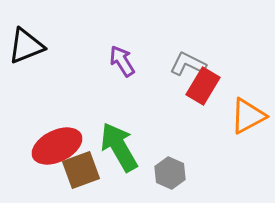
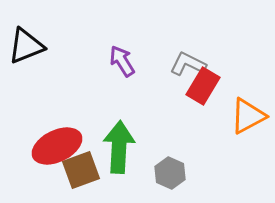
green arrow: rotated 33 degrees clockwise
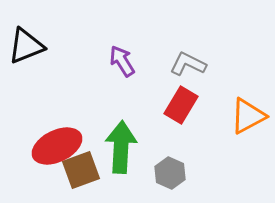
red rectangle: moved 22 px left, 19 px down
green arrow: moved 2 px right
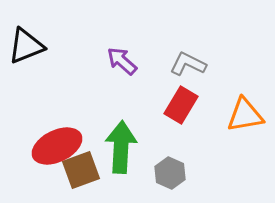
purple arrow: rotated 16 degrees counterclockwise
orange triangle: moved 3 px left, 1 px up; rotated 18 degrees clockwise
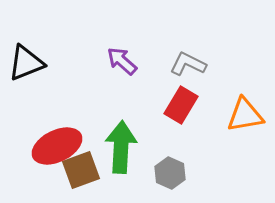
black triangle: moved 17 px down
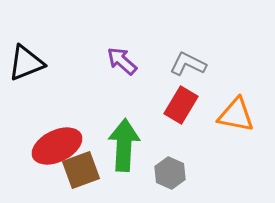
orange triangle: moved 9 px left; rotated 21 degrees clockwise
green arrow: moved 3 px right, 2 px up
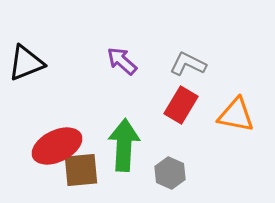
brown square: rotated 15 degrees clockwise
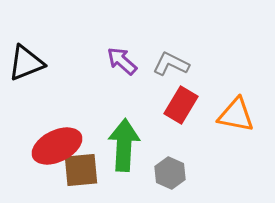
gray L-shape: moved 17 px left
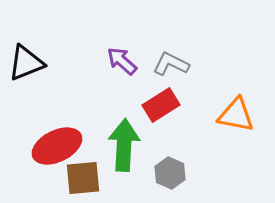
red rectangle: moved 20 px left; rotated 27 degrees clockwise
brown square: moved 2 px right, 8 px down
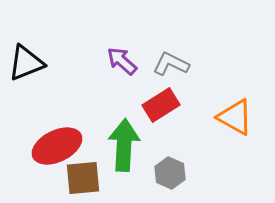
orange triangle: moved 1 px left, 2 px down; rotated 18 degrees clockwise
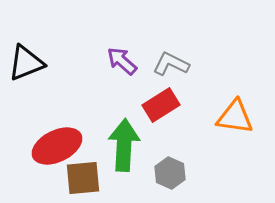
orange triangle: rotated 21 degrees counterclockwise
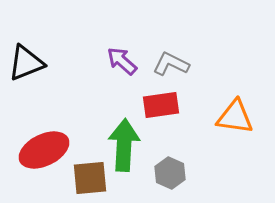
red rectangle: rotated 24 degrees clockwise
red ellipse: moved 13 px left, 4 px down
brown square: moved 7 px right
